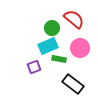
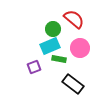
green circle: moved 1 px right, 1 px down
cyan rectangle: moved 2 px right
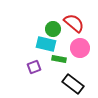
red semicircle: moved 4 px down
cyan rectangle: moved 4 px left, 2 px up; rotated 36 degrees clockwise
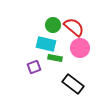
red semicircle: moved 4 px down
green circle: moved 4 px up
green rectangle: moved 4 px left, 1 px up
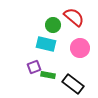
red semicircle: moved 10 px up
green rectangle: moved 7 px left, 17 px down
